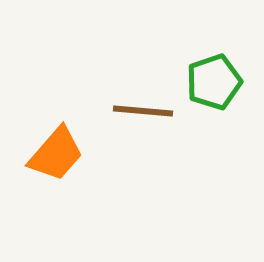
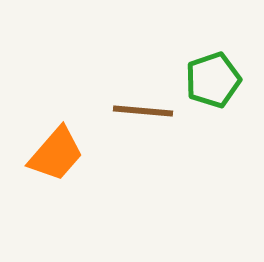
green pentagon: moved 1 px left, 2 px up
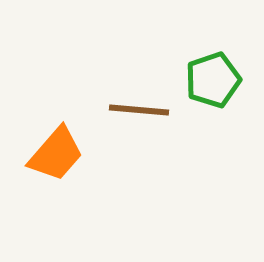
brown line: moved 4 px left, 1 px up
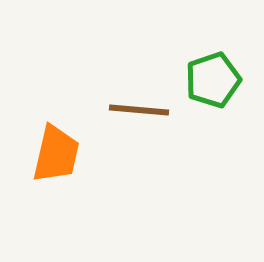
orange trapezoid: rotated 28 degrees counterclockwise
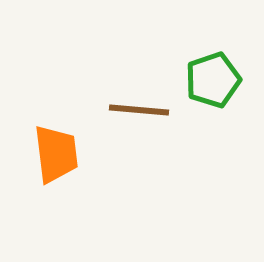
orange trapezoid: rotated 20 degrees counterclockwise
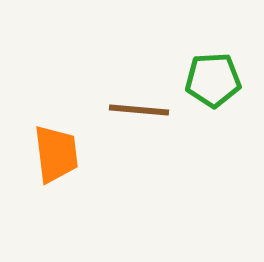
green pentagon: rotated 16 degrees clockwise
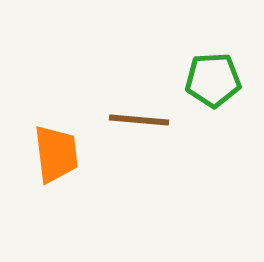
brown line: moved 10 px down
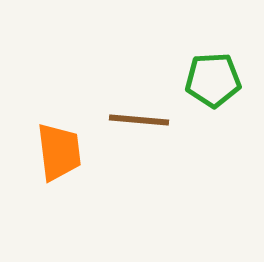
orange trapezoid: moved 3 px right, 2 px up
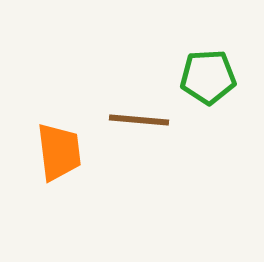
green pentagon: moved 5 px left, 3 px up
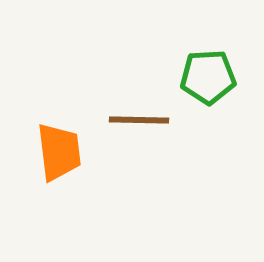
brown line: rotated 4 degrees counterclockwise
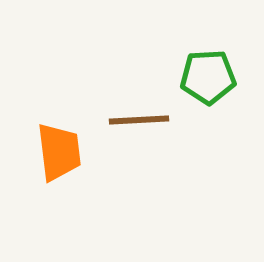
brown line: rotated 4 degrees counterclockwise
